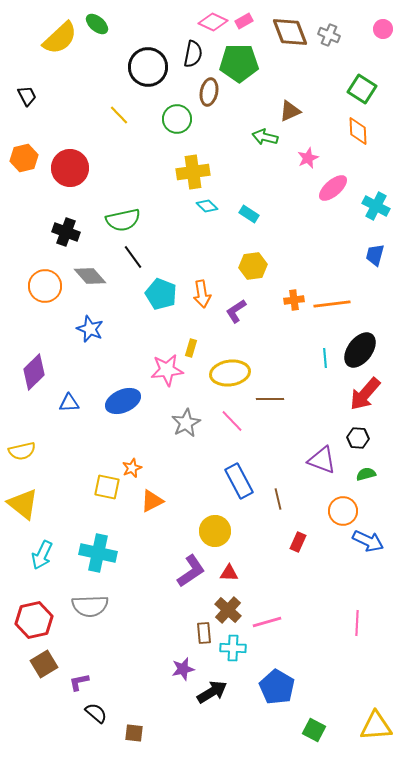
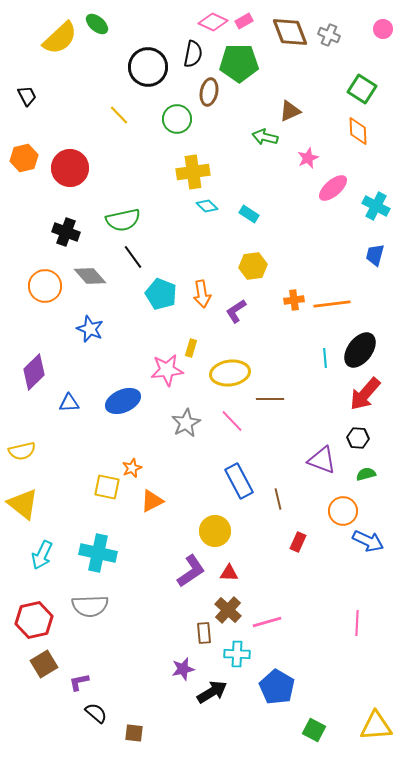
cyan cross at (233, 648): moved 4 px right, 6 px down
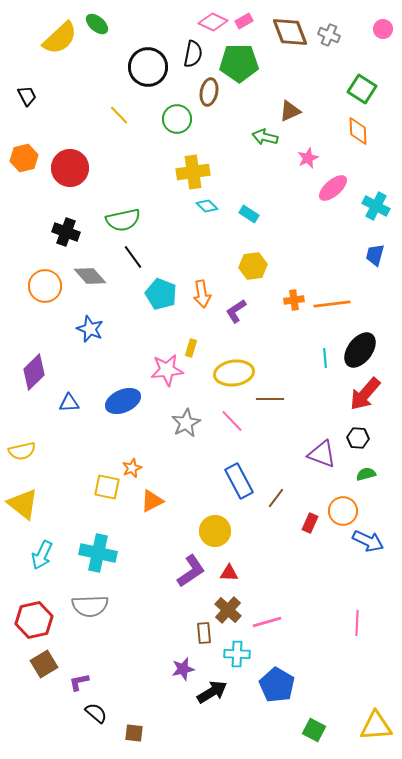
yellow ellipse at (230, 373): moved 4 px right
purple triangle at (322, 460): moved 6 px up
brown line at (278, 499): moved 2 px left, 1 px up; rotated 50 degrees clockwise
red rectangle at (298, 542): moved 12 px right, 19 px up
blue pentagon at (277, 687): moved 2 px up
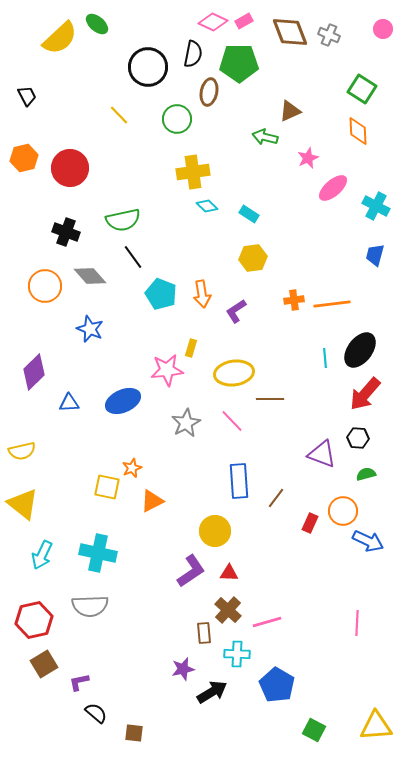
yellow hexagon at (253, 266): moved 8 px up
blue rectangle at (239, 481): rotated 24 degrees clockwise
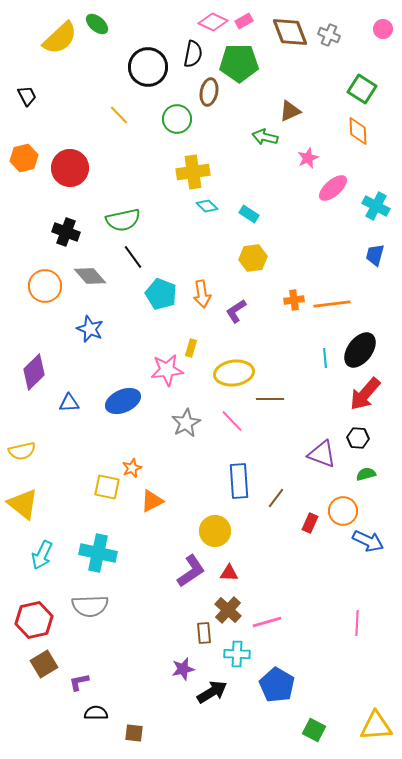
black semicircle at (96, 713): rotated 40 degrees counterclockwise
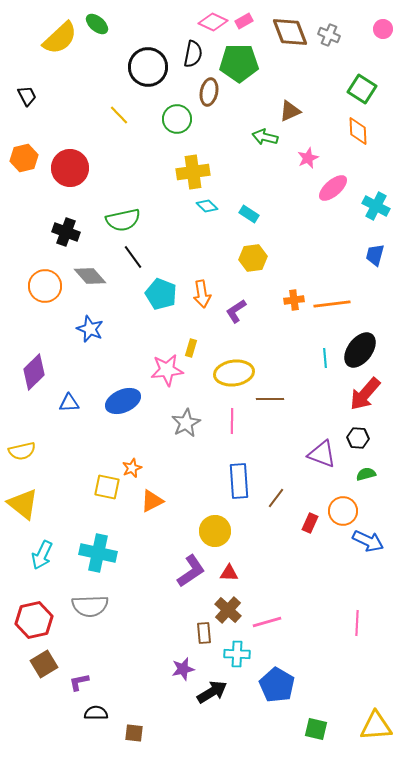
pink line at (232, 421): rotated 45 degrees clockwise
green square at (314, 730): moved 2 px right, 1 px up; rotated 15 degrees counterclockwise
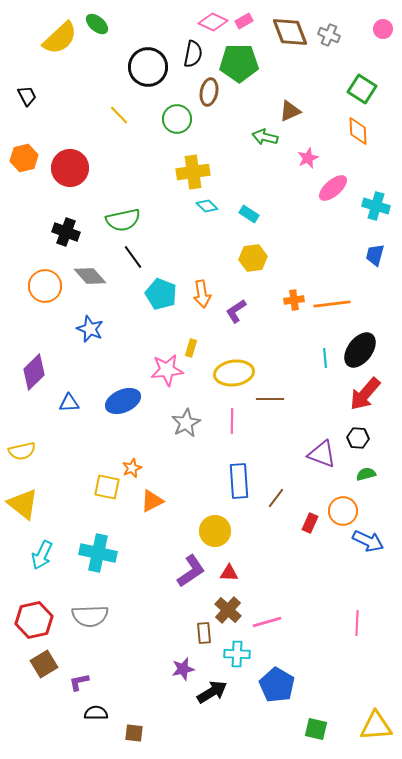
cyan cross at (376, 206): rotated 12 degrees counterclockwise
gray semicircle at (90, 606): moved 10 px down
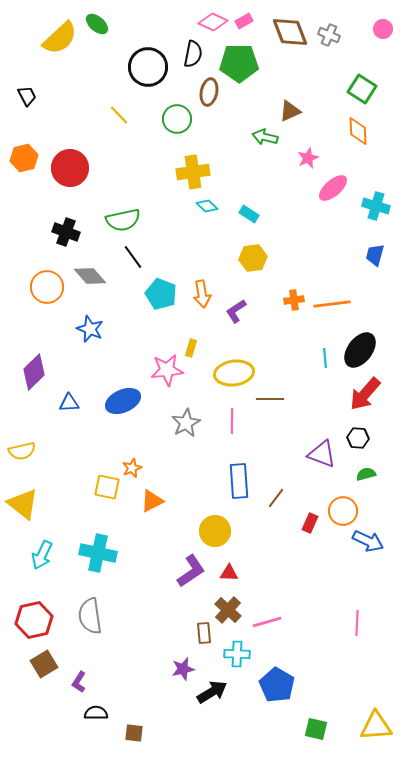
orange circle at (45, 286): moved 2 px right, 1 px down
gray semicircle at (90, 616): rotated 84 degrees clockwise
purple L-shape at (79, 682): rotated 45 degrees counterclockwise
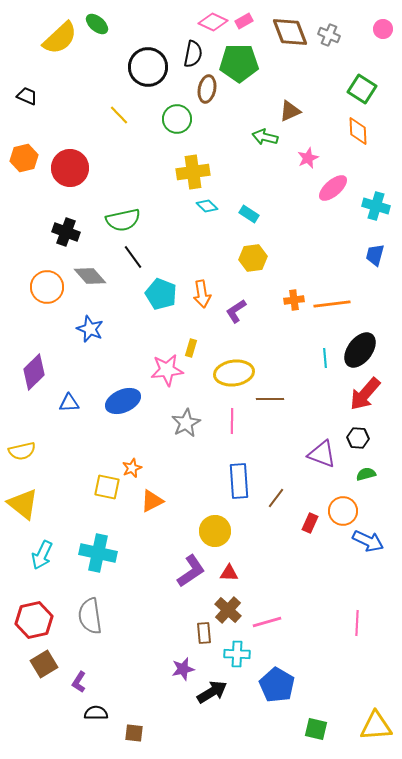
brown ellipse at (209, 92): moved 2 px left, 3 px up
black trapezoid at (27, 96): rotated 40 degrees counterclockwise
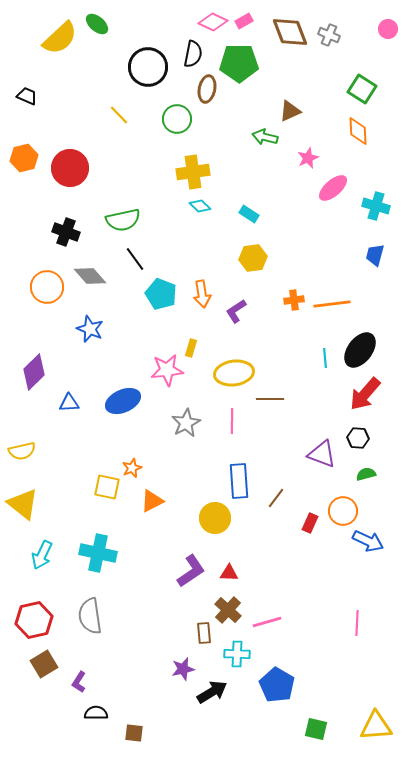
pink circle at (383, 29): moved 5 px right
cyan diamond at (207, 206): moved 7 px left
black line at (133, 257): moved 2 px right, 2 px down
yellow circle at (215, 531): moved 13 px up
